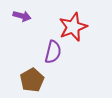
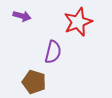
red star: moved 5 px right, 5 px up
brown pentagon: moved 2 px right, 2 px down; rotated 25 degrees counterclockwise
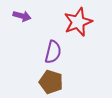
brown pentagon: moved 17 px right
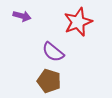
purple semicircle: rotated 115 degrees clockwise
brown pentagon: moved 2 px left, 1 px up
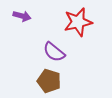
red star: rotated 8 degrees clockwise
purple semicircle: moved 1 px right
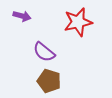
purple semicircle: moved 10 px left
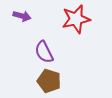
red star: moved 2 px left, 3 px up
purple semicircle: rotated 25 degrees clockwise
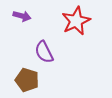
red star: moved 2 px down; rotated 12 degrees counterclockwise
brown pentagon: moved 22 px left, 1 px up
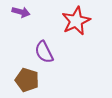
purple arrow: moved 1 px left, 4 px up
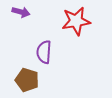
red star: rotated 16 degrees clockwise
purple semicircle: rotated 30 degrees clockwise
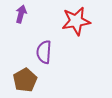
purple arrow: moved 2 px down; rotated 90 degrees counterclockwise
brown pentagon: moved 2 px left; rotated 25 degrees clockwise
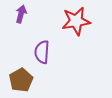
purple semicircle: moved 2 px left
brown pentagon: moved 4 px left
